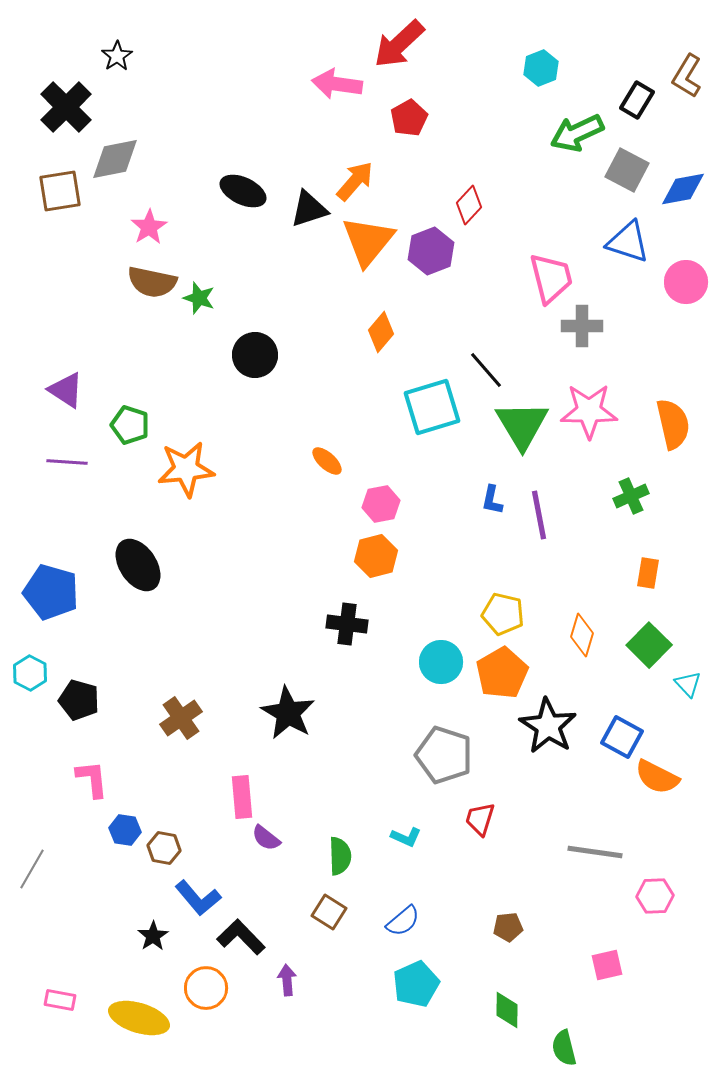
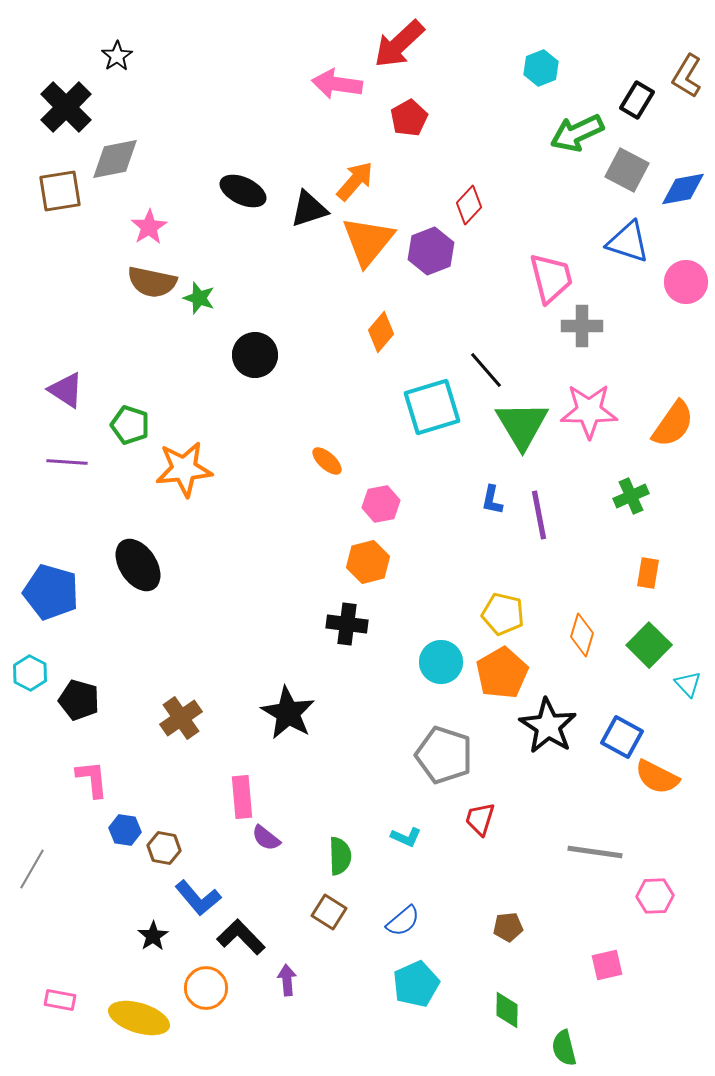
orange semicircle at (673, 424): rotated 48 degrees clockwise
orange star at (186, 469): moved 2 px left
orange hexagon at (376, 556): moved 8 px left, 6 px down
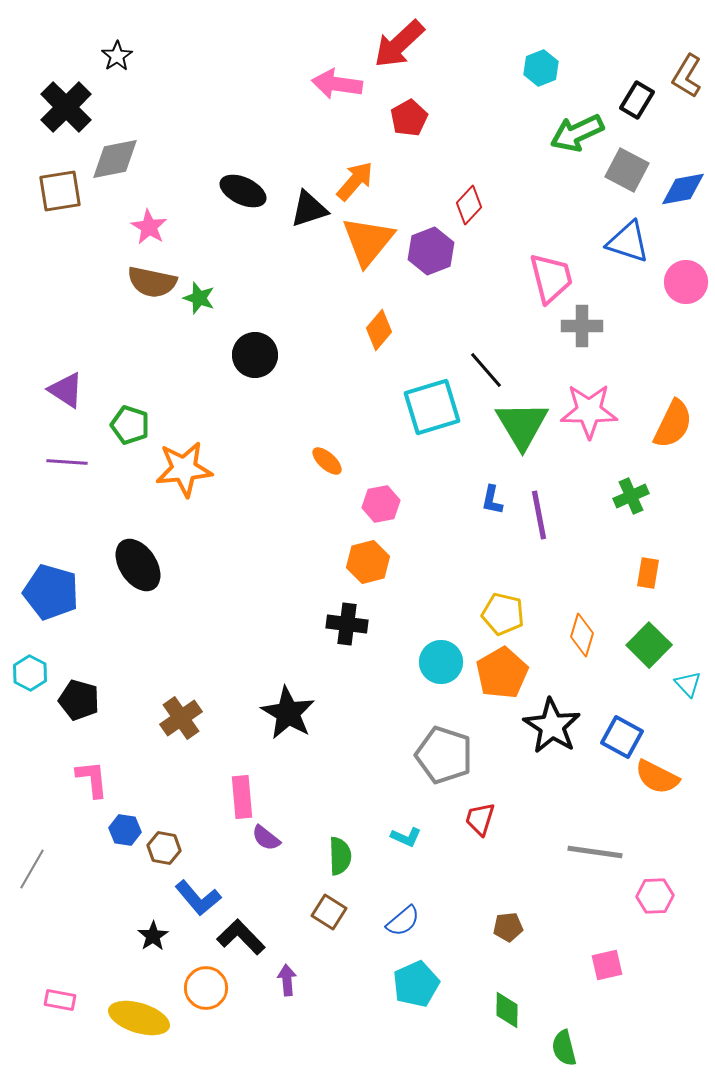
pink star at (149, 227): rotated 9 degrees counterclockwise
orange diamond at (381, 332): moved 2 px left, 2 px up
orange semicircle at (673, 424): rotated 9 degrees counterclockwise
black star at (548, 726): moved 4 px right
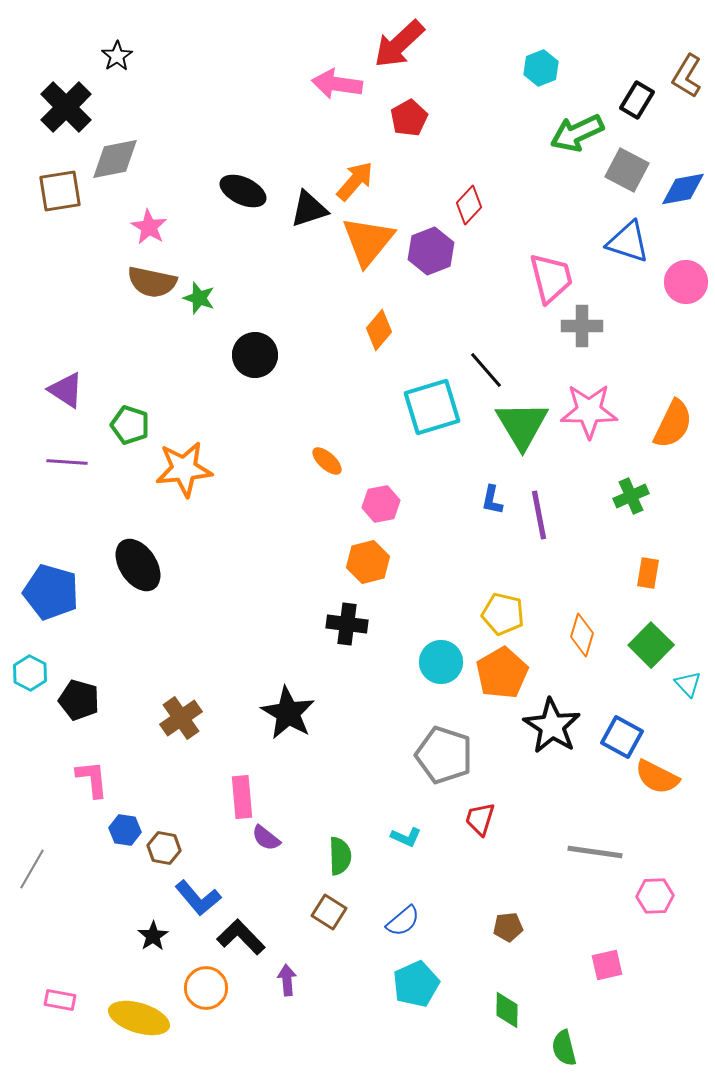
green square at (649, 645): moved 2 px right
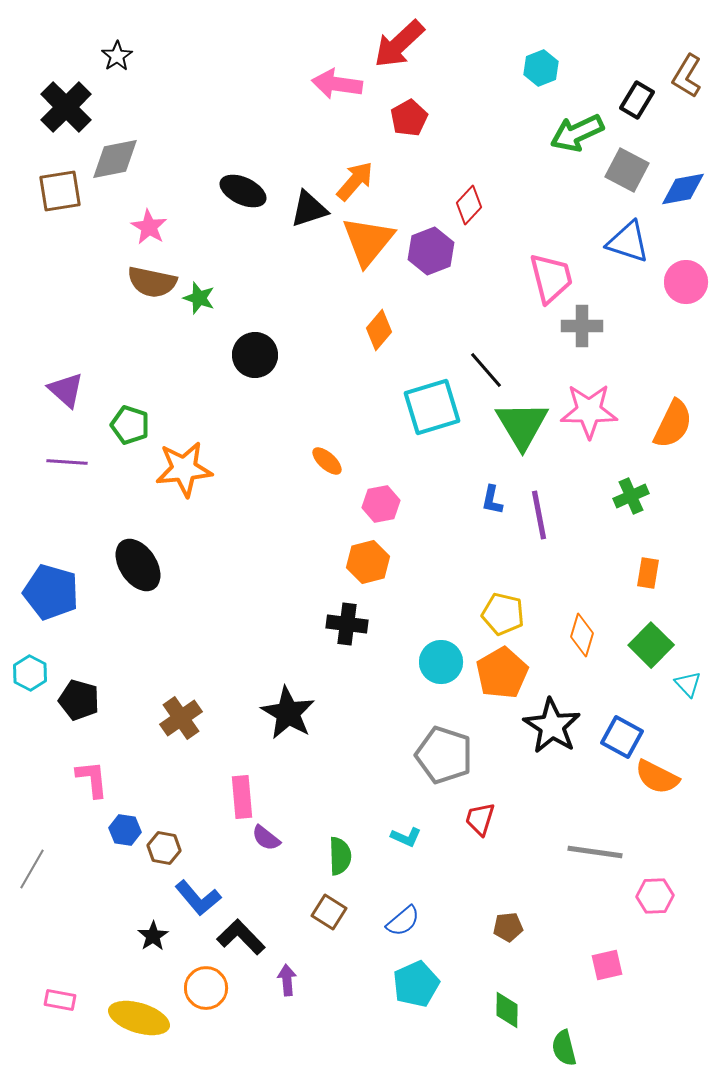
purple triangle at (66, 390): rotated 9 degrees clockwise
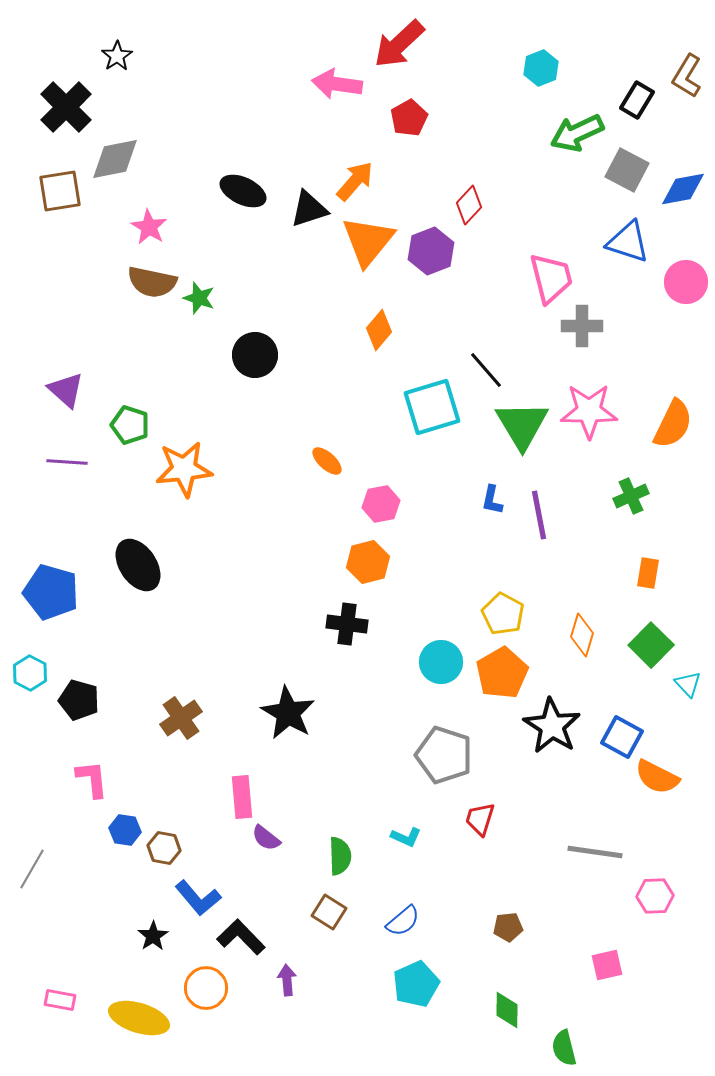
yellow pentagon at (503, 614): rotated 15 degrees clockwise
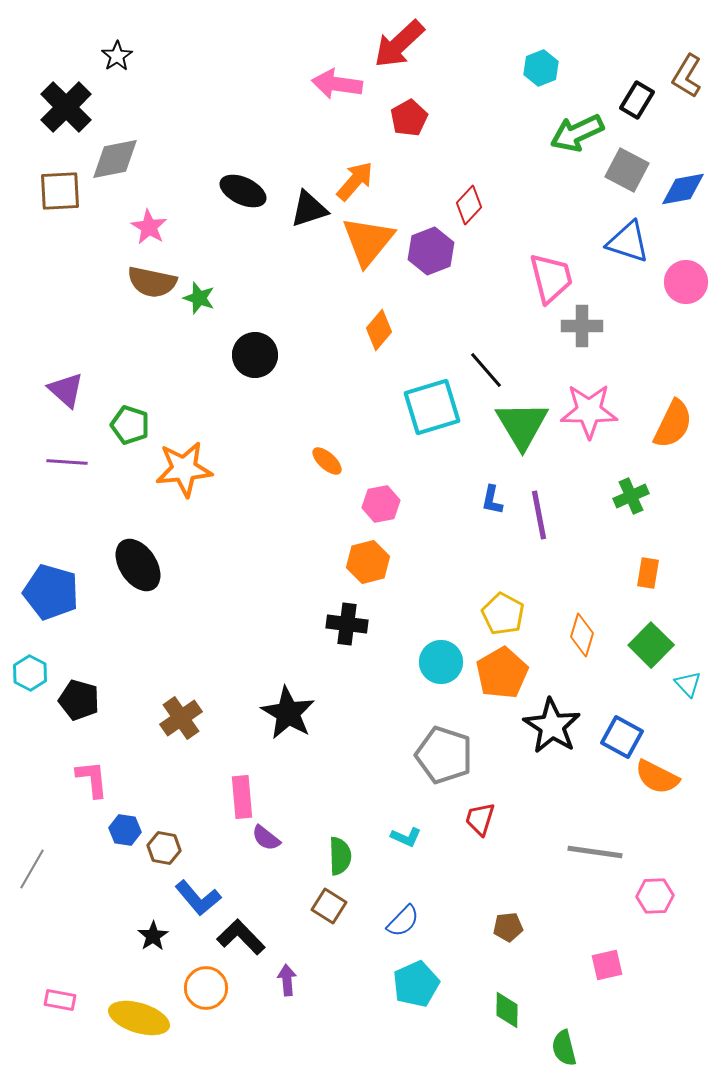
brown square at (60, 191): rotated 6 degrees clockwise
brown square at (329, 912): moved 6 px up
blue semicircle at (403, 921): rotated 6 degrees counterclockwise
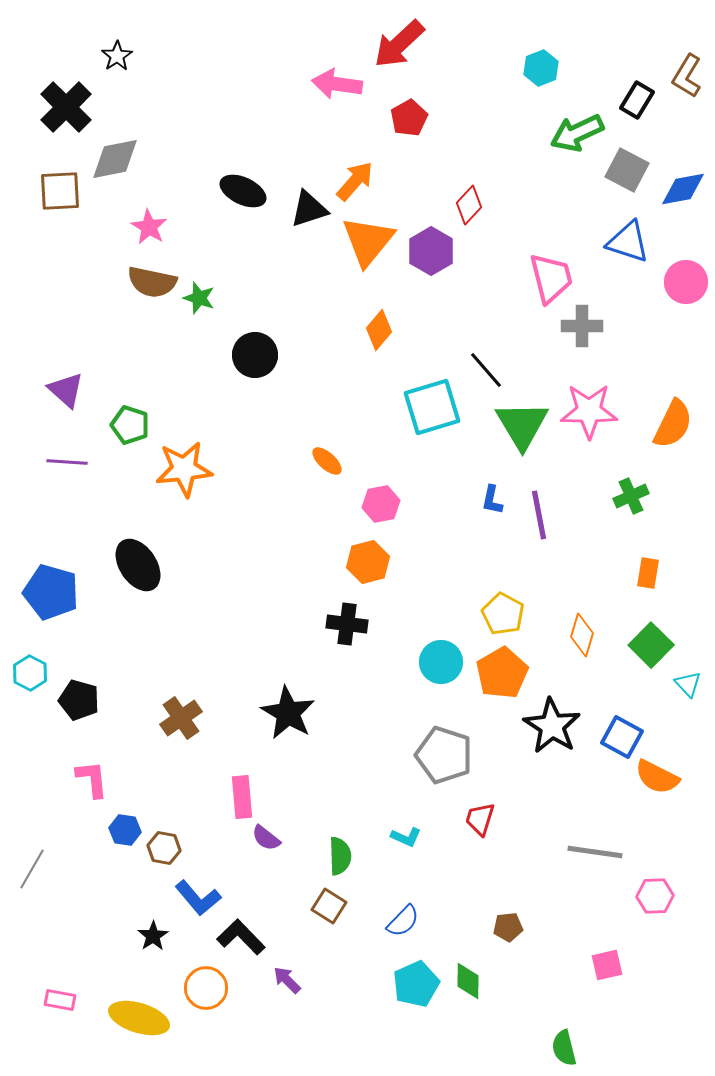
purple hexagon at (431, 251): rotated 9 degrees counterclockwise
purple arrow at (287, 980): rotated 40 degrees counterclockwise
green diamond at (507, 1010): moved 39 px left, 29 px up
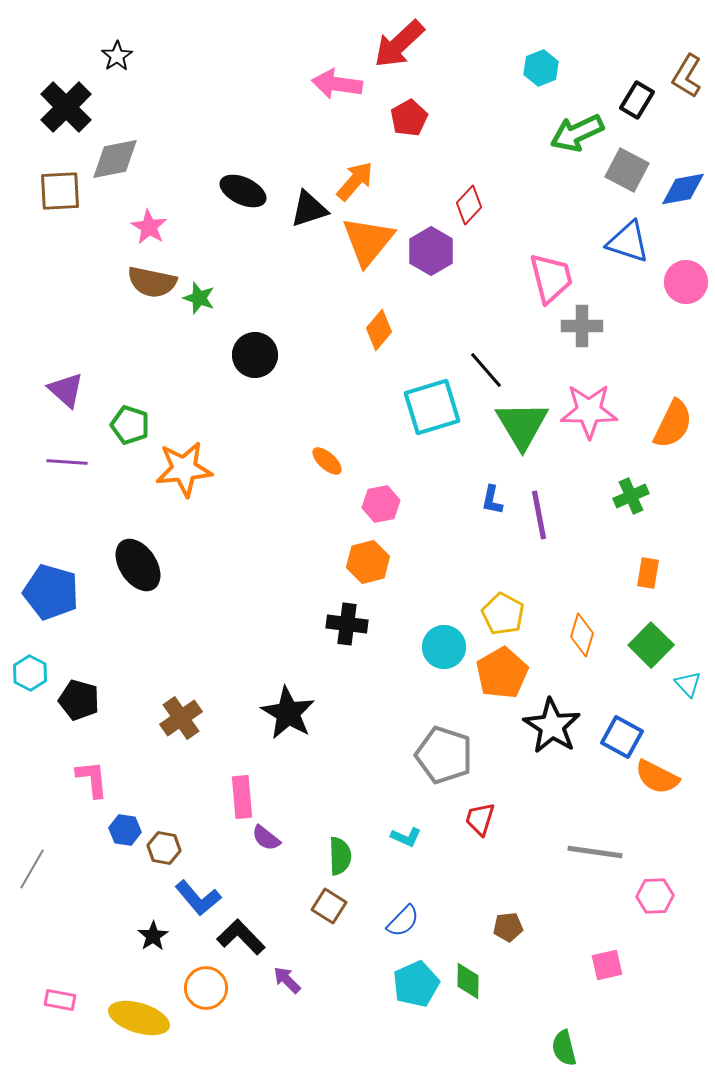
cyan circle at (441, 662): moved 3 px right, 15 px up
